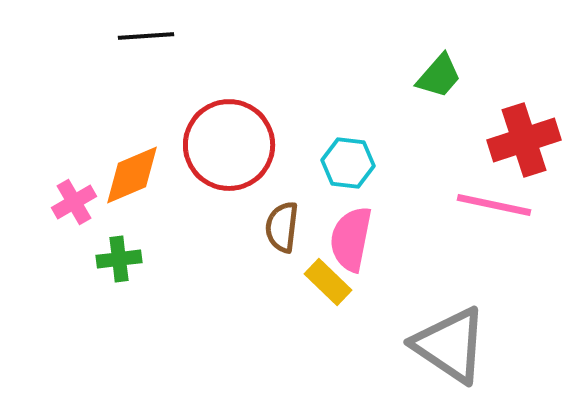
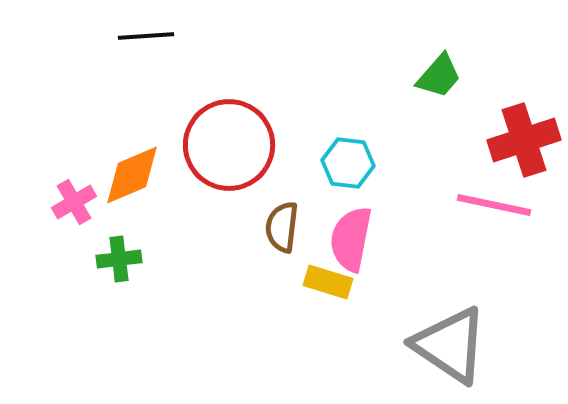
yellow rectangle: rotated 27 degrees counterclockwise
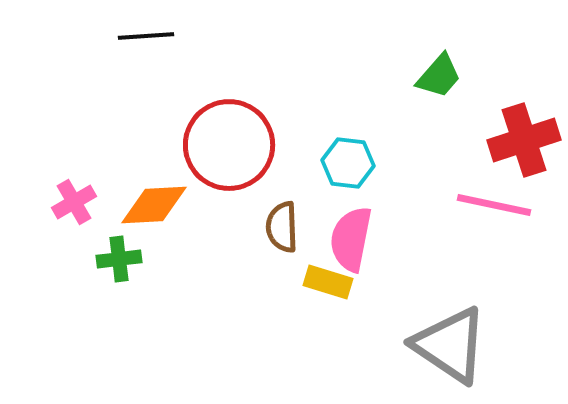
orange diamond: moved 22 px right, 30 px down; rotated 20 degrees clockwise
brown semicircle: rotated 9 degrees counterclockwise
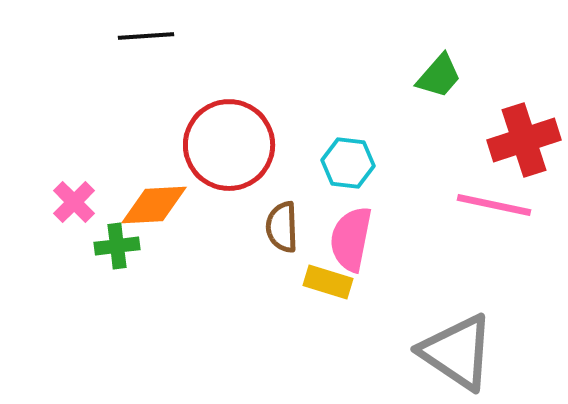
pink cross: rotated 15 degrees counterclockwise
green cross: moved 2 px left, 13 px up
gray triangle: moved 7 px right, 7 px down
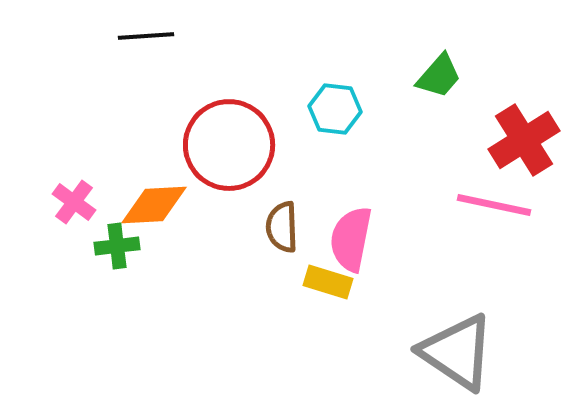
red cross: rotated 14 degrees counterclockwise
cyan hexagon: moved 13 px left, 54 px up
pink cross: rotated 9 degrees counterclockwise
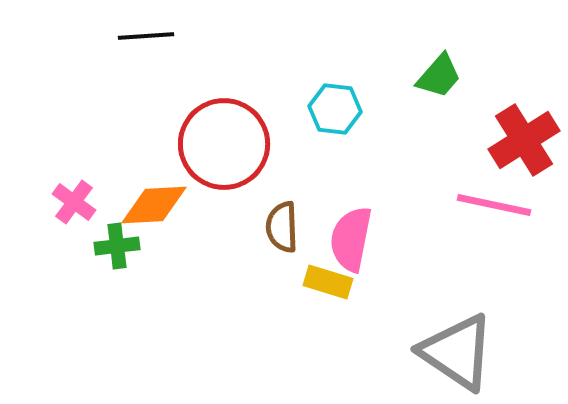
red circle: moved 5 px left, 1 px up
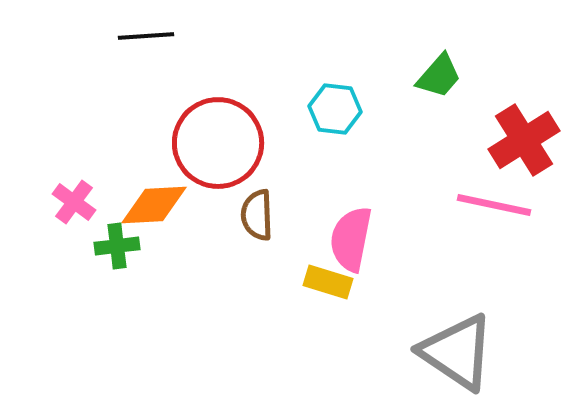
red circle: moved 6 px left, 1 px up
brown semicircle: moved 25 px left, 12 px up
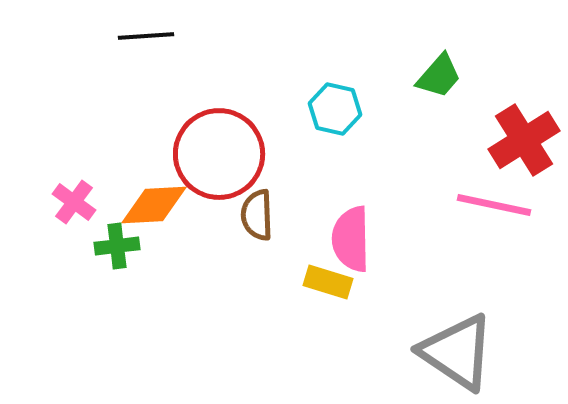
cyan hexagon: rotated 6 degrees clockwise
red circle: moved 1 px right, 11 px down
pink semicircle: rotated 12 degrees counterclockwise
